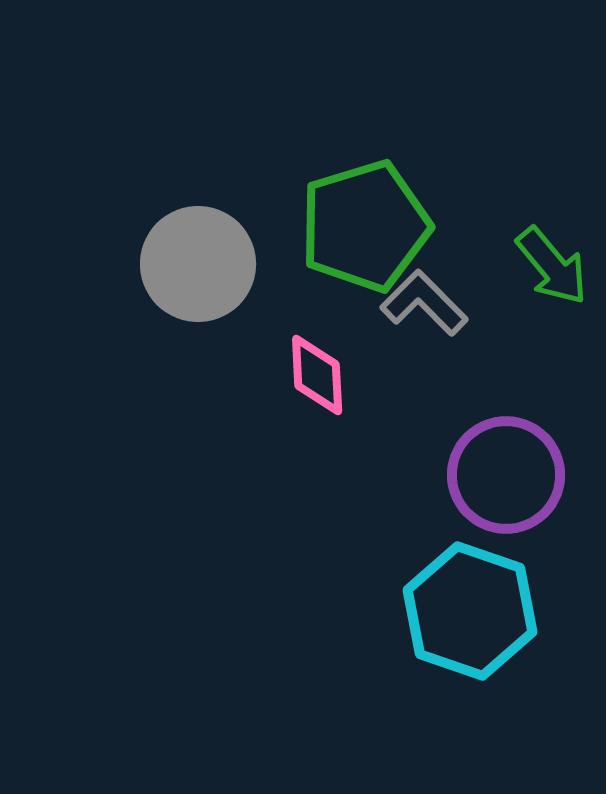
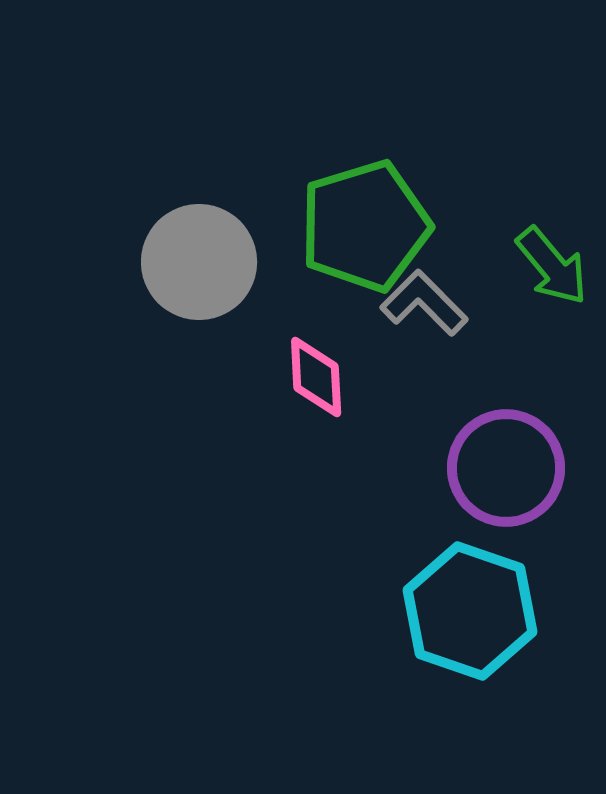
gray circle: moved 1 px right, 2 px up
pink diamond: moved 1 px left, 2 px down
purple circle: moved 7 px up
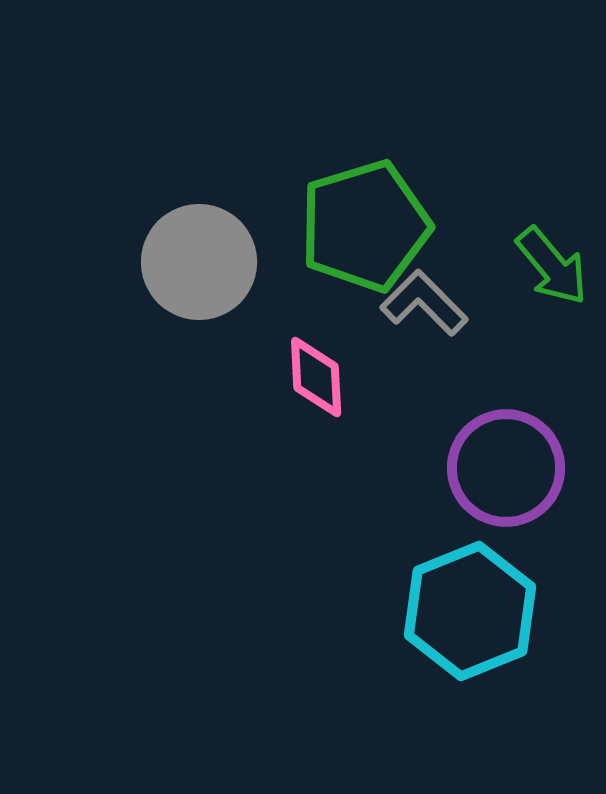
cyan hexagon: rotated 19 degrees clockwise
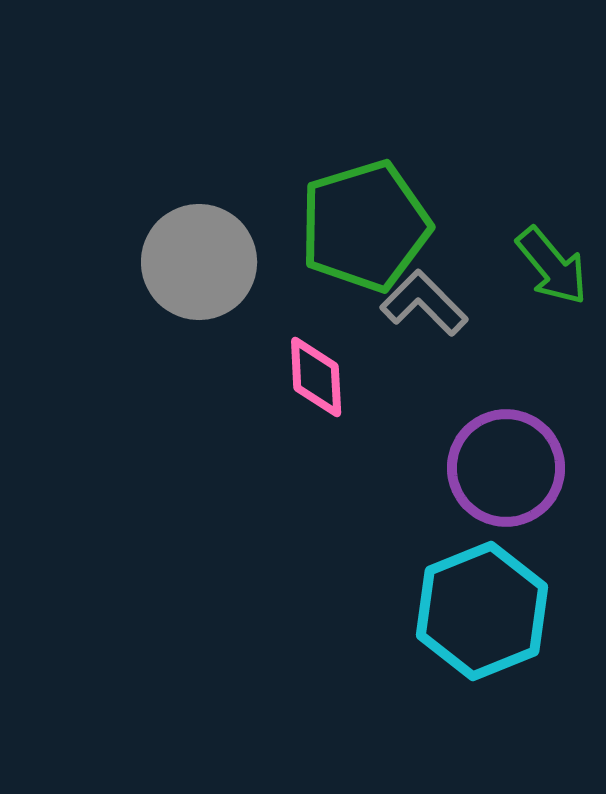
cyan hexagon: moved 12 px right
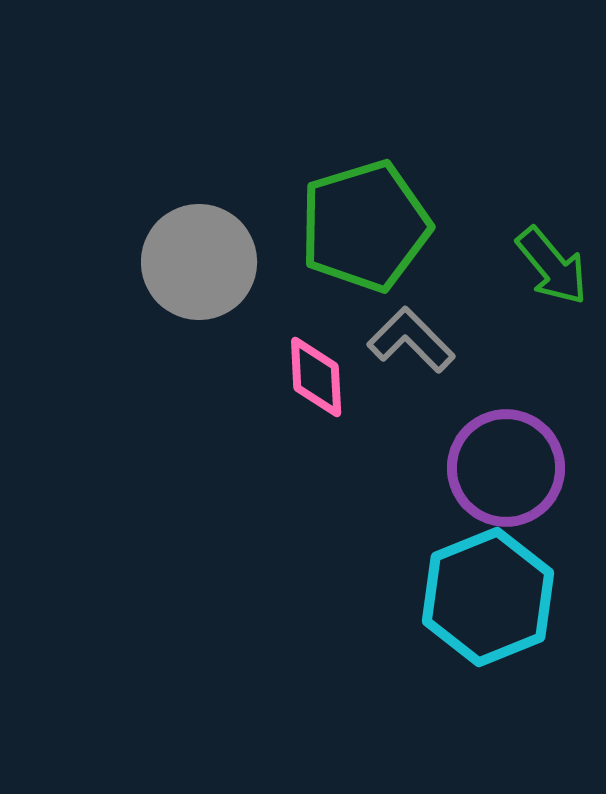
gray L-shape: moved 13 px left, 37 px down
cyan hexagon: moved 6 px right, 14 px up
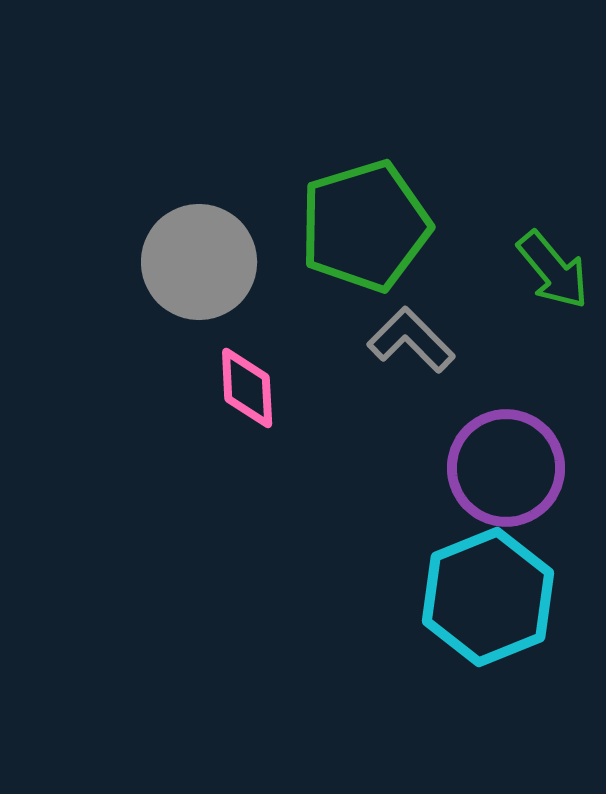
green arrow: moved 1 px right, 4 px down
pink diamond: moved 69 px left, 11 px down
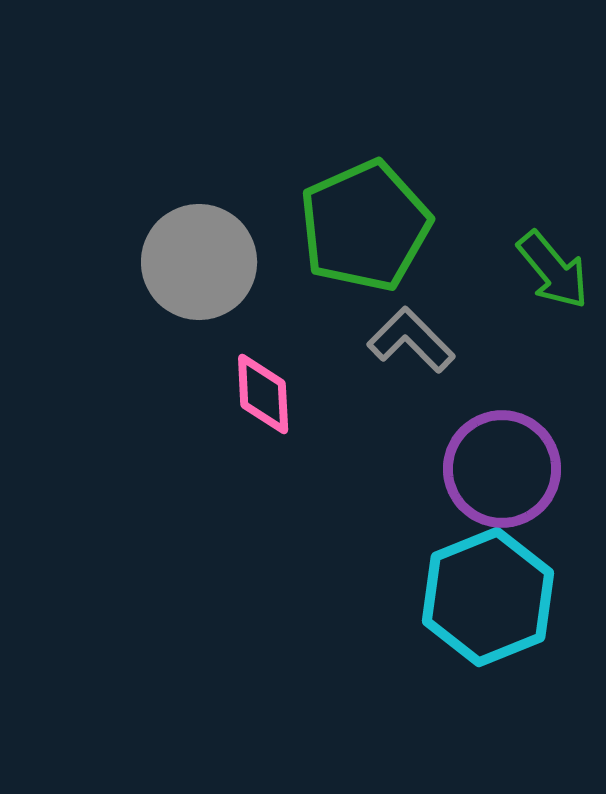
green pentagon: rotated 7 degrees counterclockwise
pink diamond: moved 16 px right, 6 px down
purple circle: moved 4 px left, 1 px down
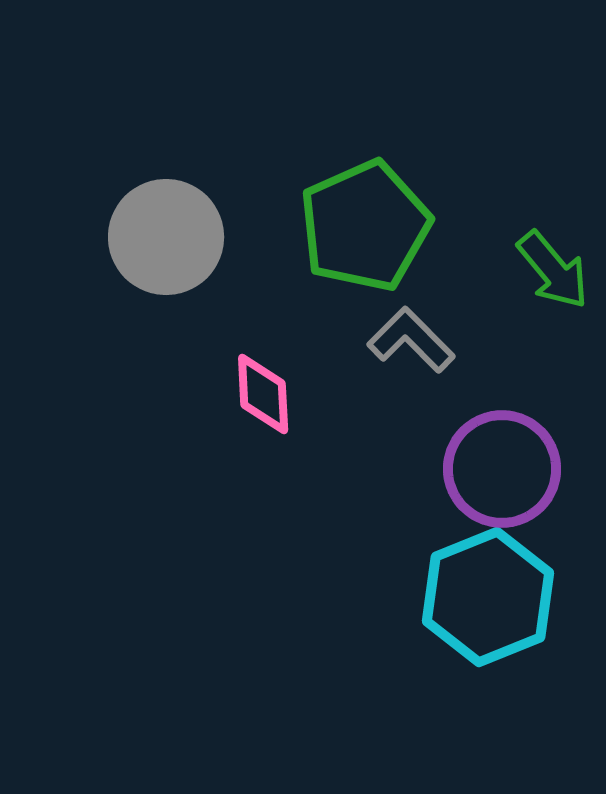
gray circle: moved 33 px left, 25 px up
